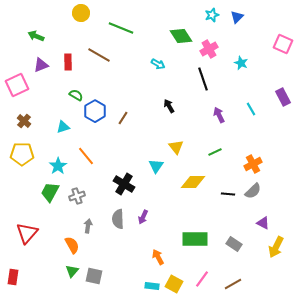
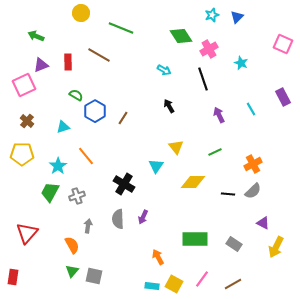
cyan arrow at (158, 64): moved 6 px right, 6 px down
pink square at (17, 85): moved 7 px right
brown cross at (24, 121): moved 3 px right
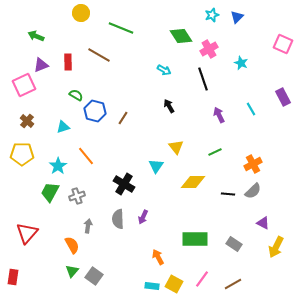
blue hexagon at (95, 111): rotated 15 degrees counterclockwise
gray square at (94, 276): rotated 24 degrees clockwise
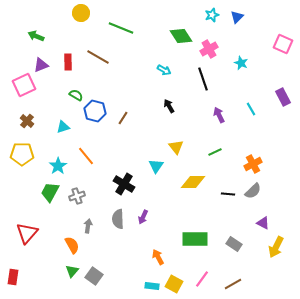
brown line at (99, 55): moved 1 px left, 2 px down
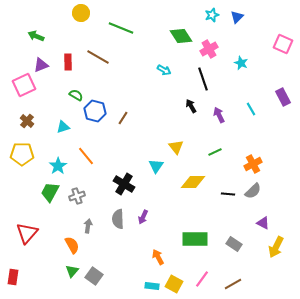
black arrow at (169, 106): moved 22 px right
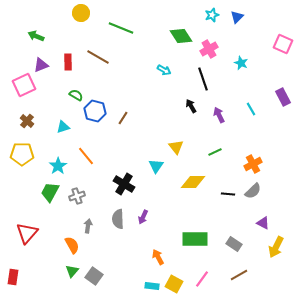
brown line at (233, 284): moved 6 px right, 9 px up
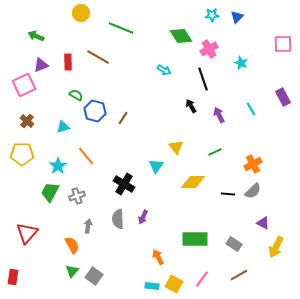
cyan star at (212, 15): rotated 16 degrees clockwise
pink square at (283, 44): rotated 24 degrees counterclockwise
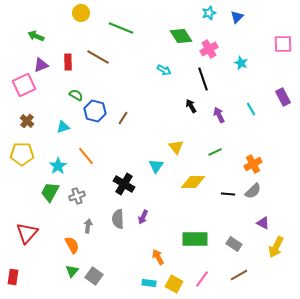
cyan star at (212, 15): moved 3 px left, 2 px up; rotated 16 degrees counterclockwise
cyan rectangle at (152, 286): moved 3 px left, 3 px up
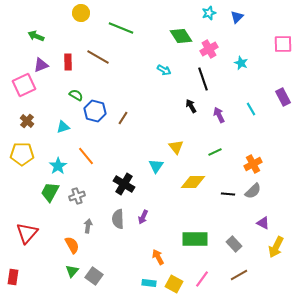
gray rectangle at (234, 244): rotated 14 degrees clockwise
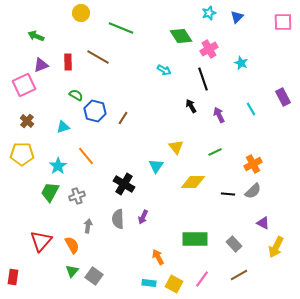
pink square at (283, 44): moved 22 px up
red triangle at (27, 233): moved 14 px right, 8 px down
